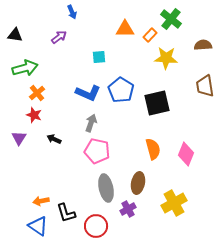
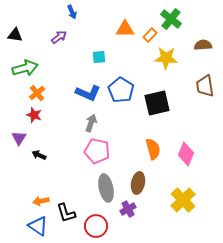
black arrow: moved 15 px left, 16 px down
yellow cross: moved 9 px right, 3 px up; rotated 15 degrees counterclockwise
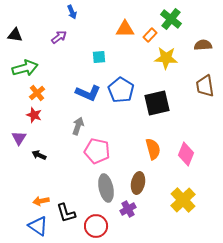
gray arrow: moved 13 px left, 3 px down
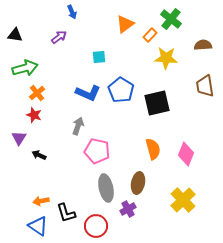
orange triangle: moved 5 px up; rotated 36 degrees counterclockwise
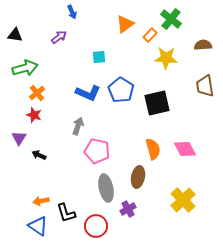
pink diamond: moved 1 px left, 5 px up; rotated 50 degrees counterclockwise
brown ellipse: moved 6 px up
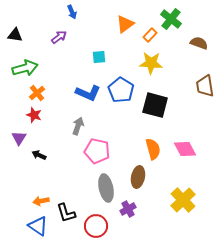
brown semicircle: moved 4 px left, 2 px up; rotated 24 degrees clockwise
yellow star: moved 15 px left, 5 px down
black square: moved 2 px left, 2 px down; rotated 28 degrees clockwise
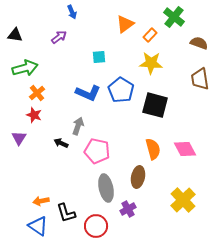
green cross: moved 3 px right, 2 px up
brown trapezoid: moved 5 px left, 7 px up
black arrow: moved 22 px right, 12 px up
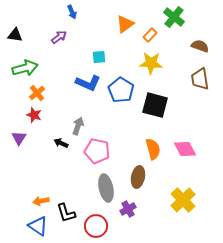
brown semicircle: moved 1 px right, 3 px down
blue L-shape: moved 10 px up
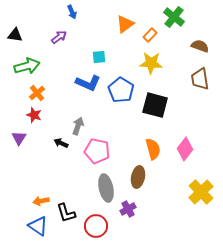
green arrow: moved 2 px right, 2 px up
pink diamond: rotated 65 degrees clockwise
yellow cross: moved 18 px right, 8 px up
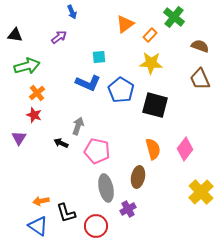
brown trapezoid: rotated 15 degrees counterclockwise
